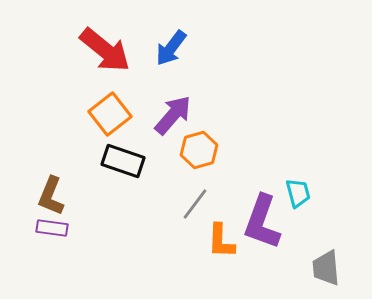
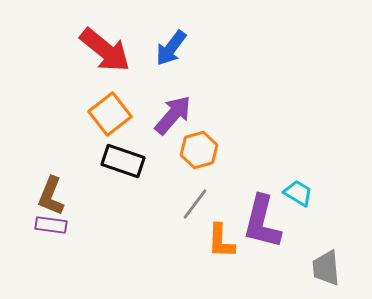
cyan trapezoid: rotated 44 degrees counterclockwise
purple L-shape: rotated 6 degrees counterclockwise
purple rectangle: moved 1 px left, 3 px up
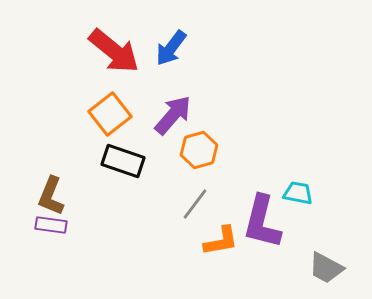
red arrow: moved 9 px right, 1 px down
cyan trapezoid: rotated 20 degrees counterclockwise
orange L-shape: rotated 102 degrees counterclockwise
gray trapezoid: rotated 57 degrees counterclockwise
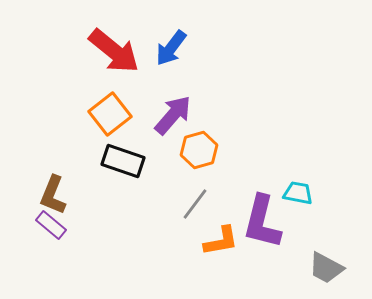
brown L-shape: moved 2 px right, 1 px up
purple rectangle: rotated 32 degrees clockwise
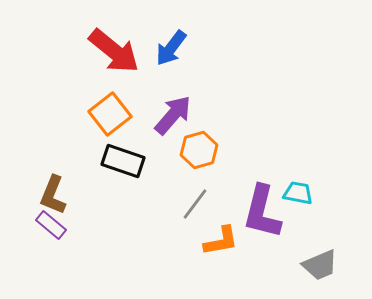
purple L-shape: moved 10 px up
gray trapezoid: moved 6 px left, 3 px up; rotated 51 degrees counterclockwise
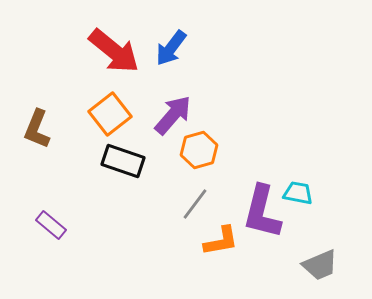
brown L-shape: moved 16 px left, 66 px up
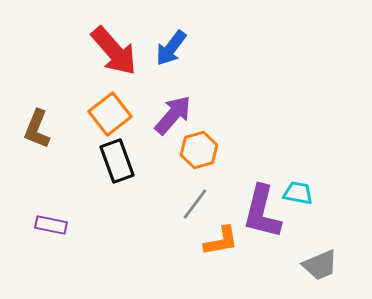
red arrow: rotated 10 degrees clockwise
black rectangle: moved 6 px left; rotated 51 degrees clockwise
purple rectangle: rotated 28 degrees counterclockwise
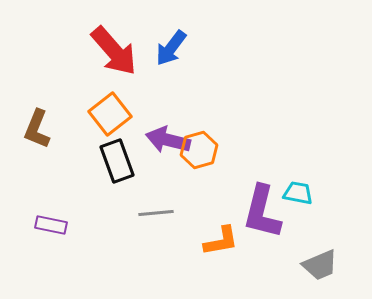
purple arrow: moved 5 px left, 25 px down; rotated 117 degrees counterclockwise
gray line: moved 39 px left, 9 px down; rotated 48 degrees clockwise
